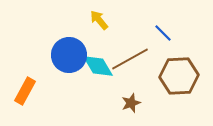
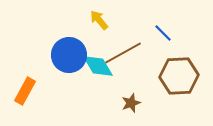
brown line: moved 7 px left, 6 px up
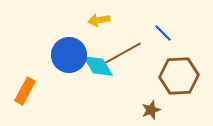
yellow arrow: rotated 60 degrees counterclockwise
brown star: moved 20 px right, 7 px down
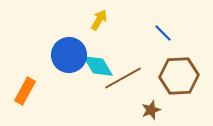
yellow arrow: rotated 130 degrees clockwise
brown line: moved 25 px down
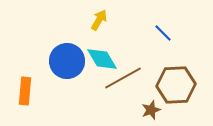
blue circle: moved 2 px left, 6 px down
cyan diamond: moved 4 px right, 7 px up
brown hexagon: moved 3 px left, 9 px down
orange rectangle: rotated 24 degrees counterclockwise
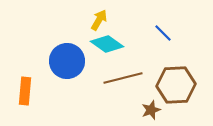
cyan diamond: moved 5 px right, 15 px up; rotated 24 degrees counterclockwise
brown line: rotated 15 degrees clockwise
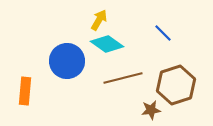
brown hexagon: rotated 15 degrees counterclockwise
brown star: rotated 12 degrees clockwise
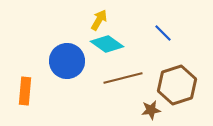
brown hexagon: moved 1 px right
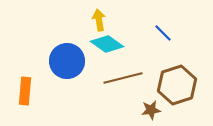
yellow arrow: rotated 40 degrees counterclockwise
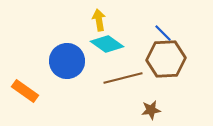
brown hexagon: moved 11 px left, 26 px up; rotated 15 degrees clockwise
orange rectangle: rotated 60 degrees counterclockwise
